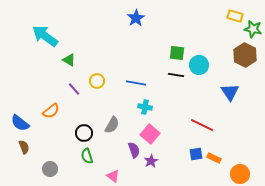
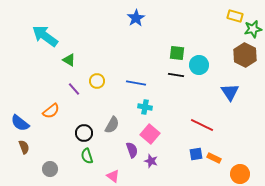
green star: rotated 24 degrees counterclockwise
purple semicircle: moved 2 px left
purple star: rotated 24 degrees counterclockwise
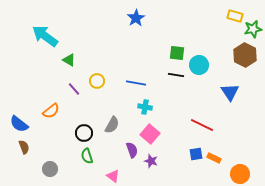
blue semicircle: moved 1 px left, 1 px down
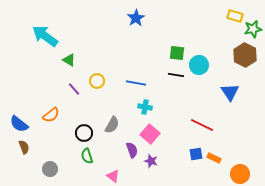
orange semicircle: moved 4 px down
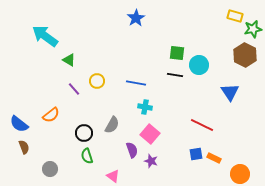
black line: moved 1 px left
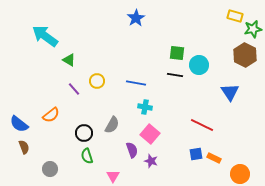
pink triangle: rotated 24 degrees clockwise
